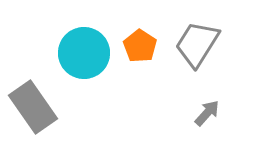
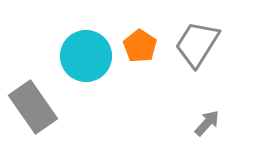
cyan circle: moved 2 px right, 3 px down
gray arrow: moved 10 px down
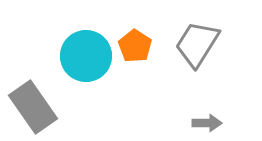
orange pentagon: moved 5 px left
gray arrow: rotated 48 degrees clockwise
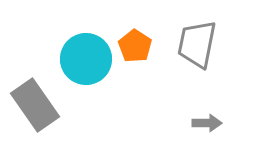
gray trapezoid: rotated 21 degrees counterclockwise
cyan circle: moved 3 px down
gray rectangle: moved 2 px right, 2 px up
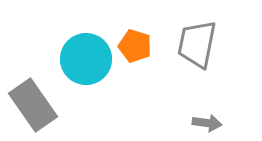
orange pentagon: rotated 16 degrees counterclockwise
gray rectangle: moved 2 px left
gray arrow: rotated 8 degrees clockwise
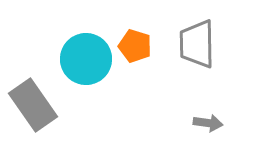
gray trapezoid: rotated 12 degrees counterclockwise
gray arrow: moved 1 px right
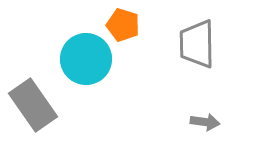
orange pentagon: moved 12 px left, 21 px up
gray arrow: moved 3 px left, 1 px up
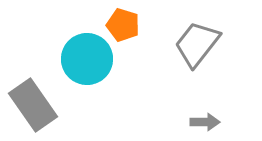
gray trapezoid: rotated 39 degrees clockwise
cyan circle: moved 1 px right
gray arrow: rotated 8 degrees counterclockwise
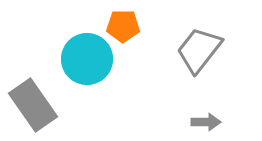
orange pentagon: moved 1 px down; rotated 16 degrees counterclockwise
gray trapezoid: moved 2 px right, 6 px down
gray arrow: moved 1 px right
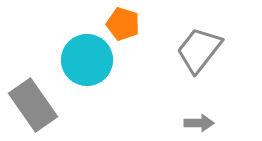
orange pentagon: moved 2 px up; rotated 16 degrees clockwise
cyan circle: moved 1 px down
gray arrow: moved 7 px left, 1 px down
